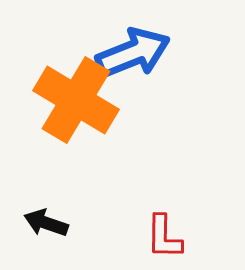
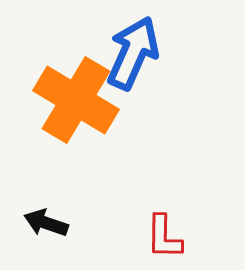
blue arrow: rotated 44 degrees counterclockwise
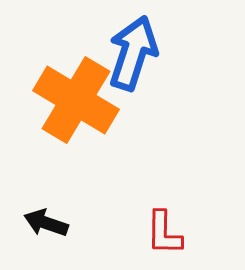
blue arrow: rotated 6 degrees counterclockwise
red L-shape: moved 4 px up
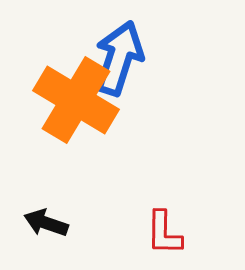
blue arrow: moved 14 px left, 5 px down
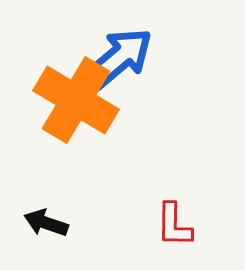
blue arrow: rotated 32 degrees clockwise
red L-shape: moved 10 px right, 8 px up
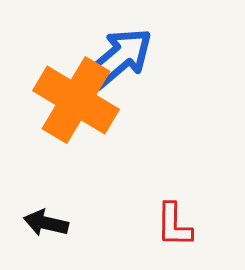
black arrow: rotated 6 degrees counterclockwise
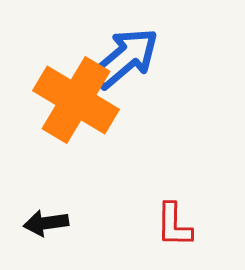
blue arrow: moved 6 px right
black arrow: rotated 21 degrees counterclockwise
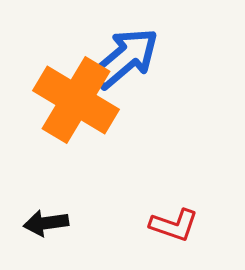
red L-shape: rotated 72 degrees counterclockwise
